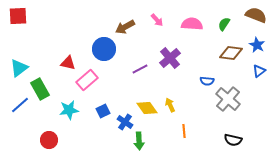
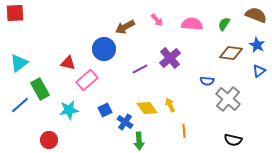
red square: moved 3 px left, 3 px up
cyan triangle: moved 5 px up
blue square: moved 2 px right, 1 px up
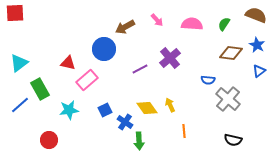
blue semicircle: moved 1 px right, 1 px up
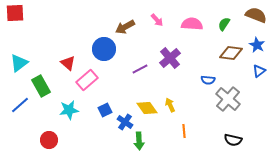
red triangle: rotated 28 degrees clockwise
green rectangle: moved 1 px right, 3 px up
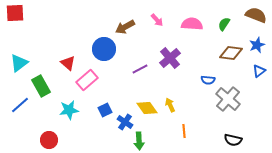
blue star: rotated 21 degrees clockwise
